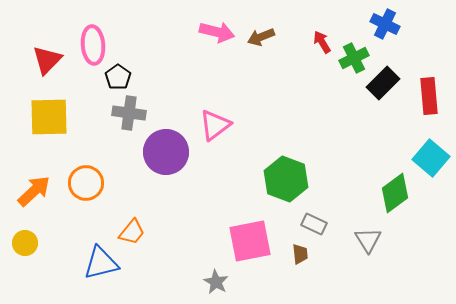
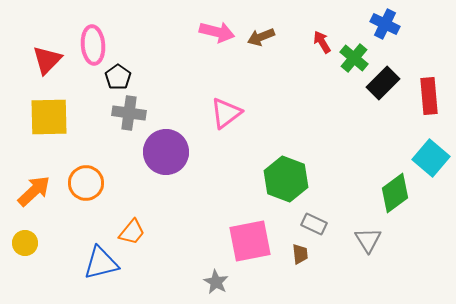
green cross: rotated 24 degrees counterclockwise
pink triangle: moved 11 px right, 12 px up
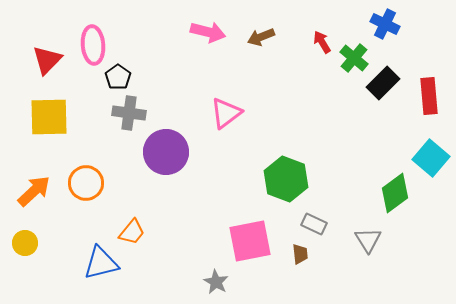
pink arrow: moved 9 px left
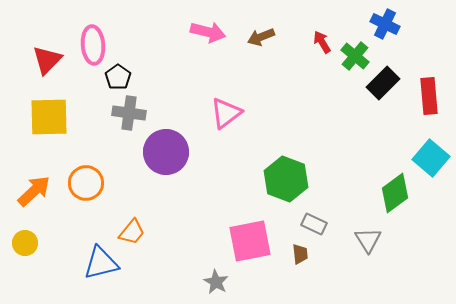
green cross: moved 1 px right, 2 px up
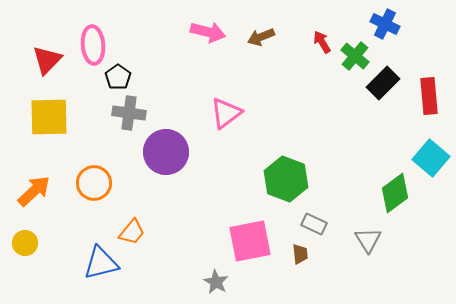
orange circle: moved 8 px right
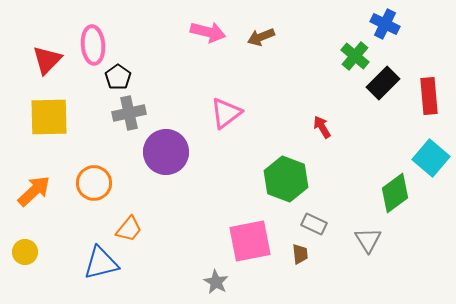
red arrow: moved 85 px down
gray cross: rotated 20 degrees counterclockwise
orange trapezoid: moved 3 px left, 3 px up
yellow circle: moved 9 px down
